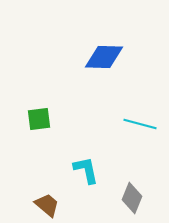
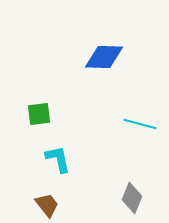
green square: moved 5 px up
cyan L-shape: moved 28 px left, 11 px up
brown trapezoid: rotated 12 degrees clockwise
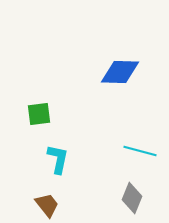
blue diamond: moved 16 px right, 15 px down
cyan line: moved 27 px down
cyan L-shape: rotated 24 degrees clockwise
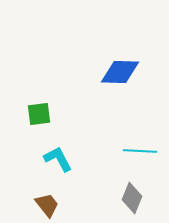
cyan line: rotated 12 degrees counterclockwise
cyan L-shape: rotated 40 degrees counterclockwise
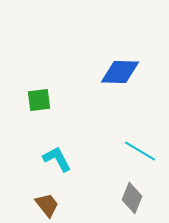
green square: moved 14 px up
cyan line: rotated 28 degrees clockwise
cyan L-shape: moved 1 px left
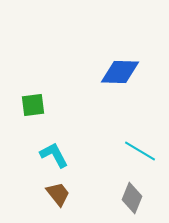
green square: moved 6 px left, 5 px down
cyan L-shape: moved 3 px left, 4 px up
brown trapezoid: moved 11 px right, 11 px up
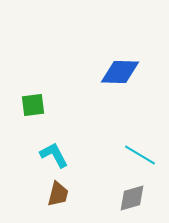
cyan line: moved 4 px down
brown trapezoid: rotated 52 degrees clockwise
gray diamond: rotated 52 degrees clockwise
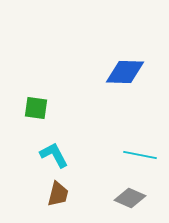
blue diamond: moved 5 px right
green square: moved 3 px right, 3 px down; rotated 15 degrees clockwise
cyan line: rotated 20 degrees counterclockwise
gray diamond: moved 2 px left; rotated 40 degrees clockwise
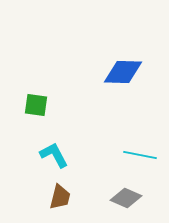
blue diamond: moved 2 px left
green square: moved 3 px up
brown trapezoid: moved 2 px right, 3 px down
gray diamond: moved 4 px left
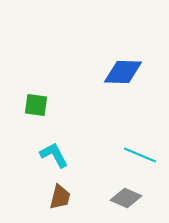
cyan line: rotated 12 degrees clockwise
